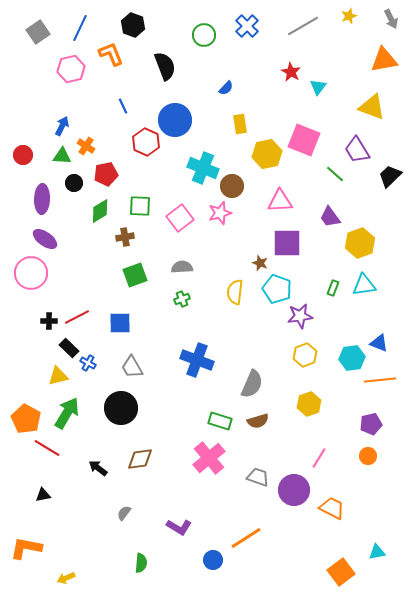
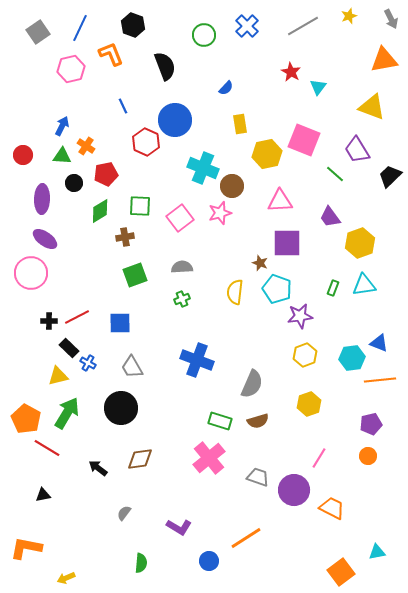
blue circle at (213, 560): moved 4 px left, 1 px down
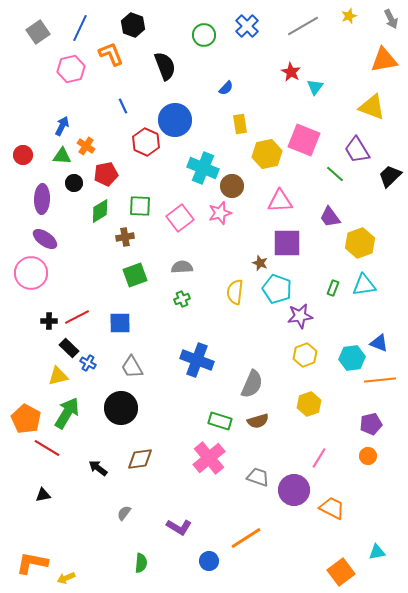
cyan triangle at (318, 87): moved 3 px left
orange L-shape at (26, 548): moved 6 px right, 15 px down
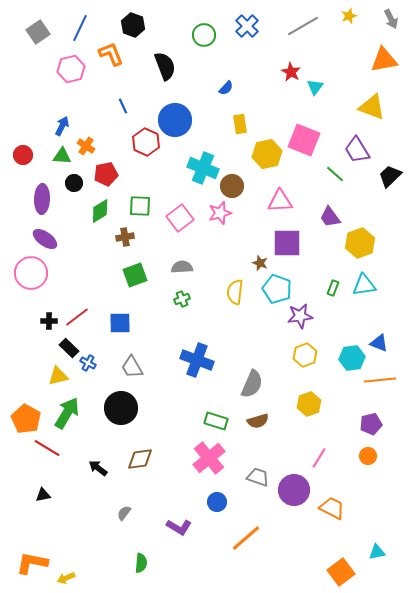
red line at (77, 317): rotated 10 degrees counterclockwise
green rectangle at (220, 421): moved 4 px left
orange line at (246, 538): rotated 8 degrees counterclockwise
blue circle at (209, 561): moved 8 px right, 59 px up
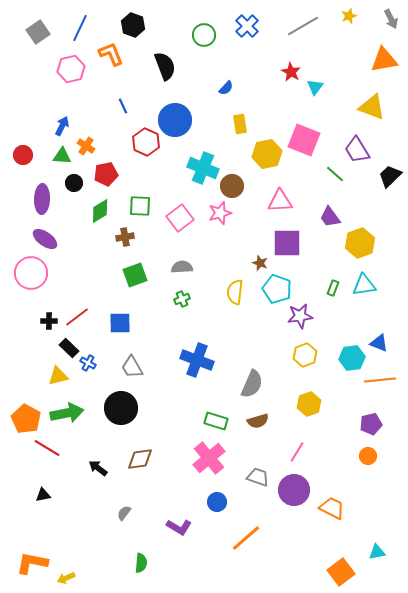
green arrow at (67, 413): rotated 48 degrees clockwise
pink line at (319, 458): moved 22 px left, 6 px up
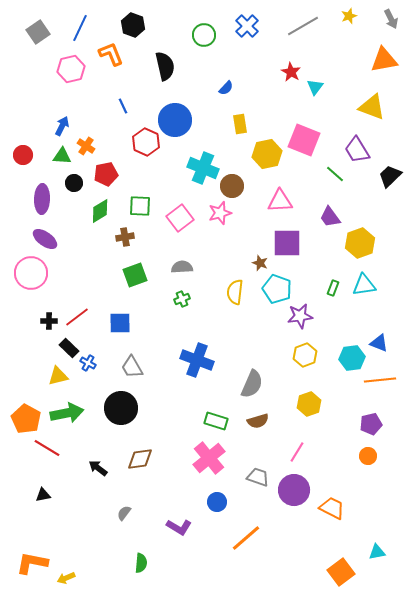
black semicircle at (165, 66): rotated 8 degrees clockwise
